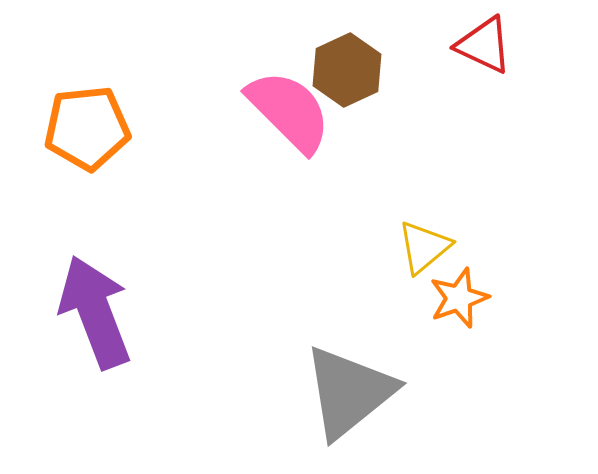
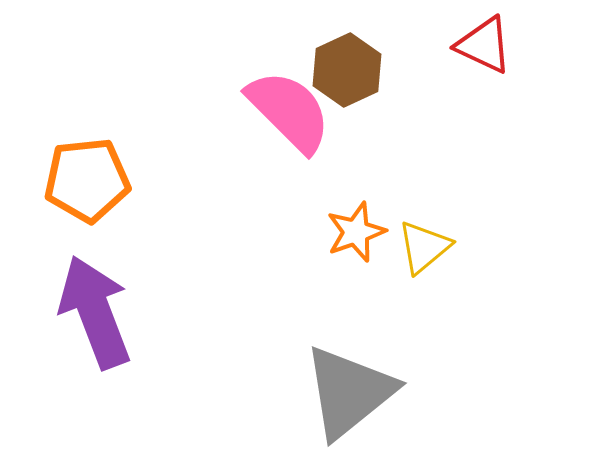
orange pentagon: moved 52 px down
orange star: moved 103 px left, 66 px up
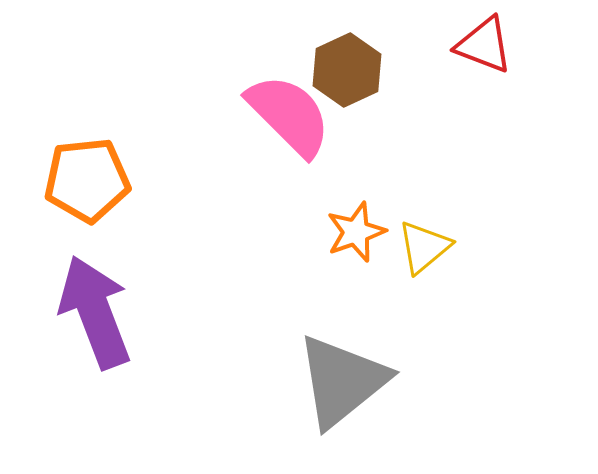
red triangle: rotated 4 degrees counterclockwise
pink semicircle: moved 4 px down
gray triangle: moved 7 px left, 11 px up
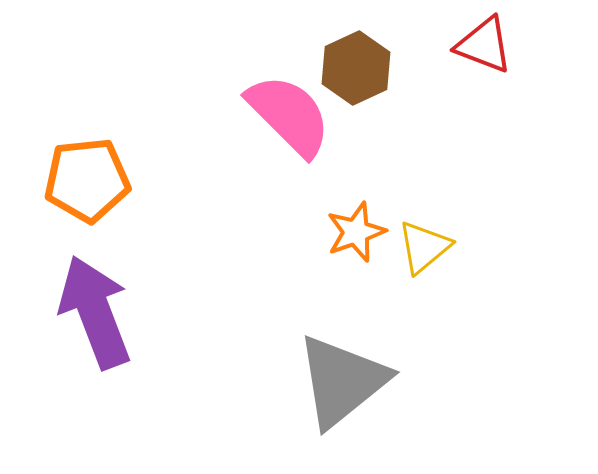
brown hexagon: moved 9 px right, 2 px up
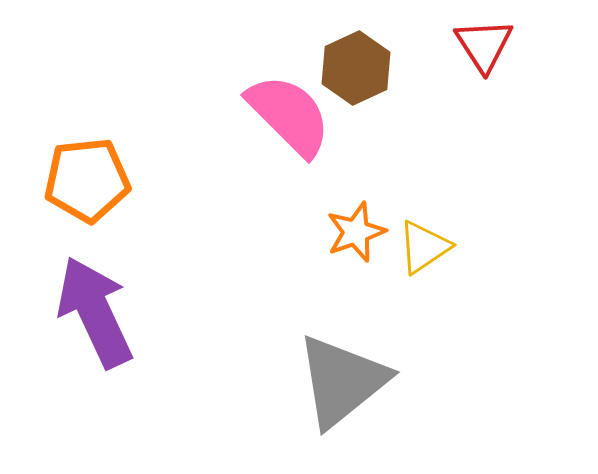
red triangle: rotated 36 degrees clockwise
yellow triangle: rotated 6 degrees clockwise
purple arrow: rotated 4 degrees counterclockwise
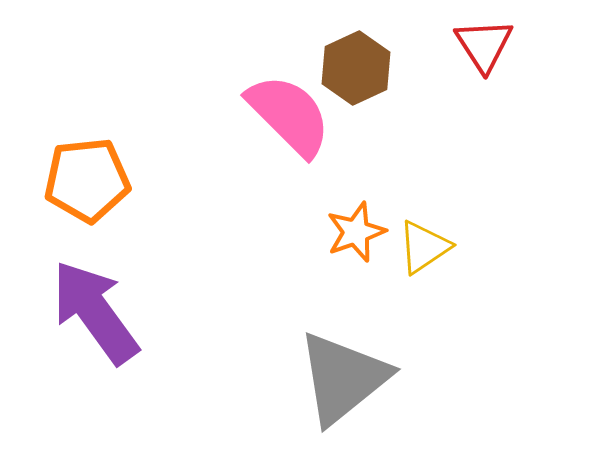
purple arrow: rotated 11 degrees counterclockwise
gray triangle: moved 1 px right, 3 px up
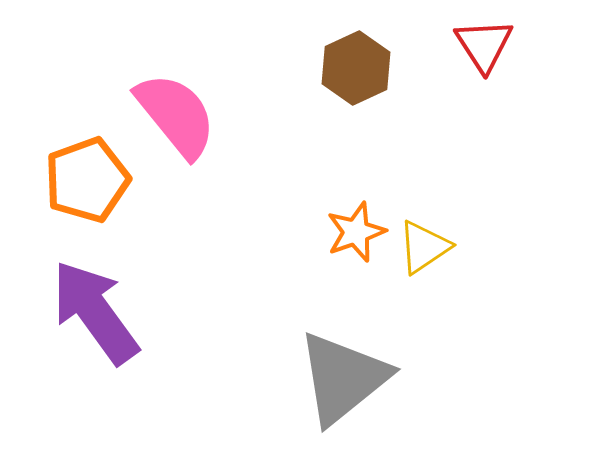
pink semicircle: moved 113 px left; rotated 6 degrees clockwise
orange pentagon: rotated 14 degrees counterclockwise
